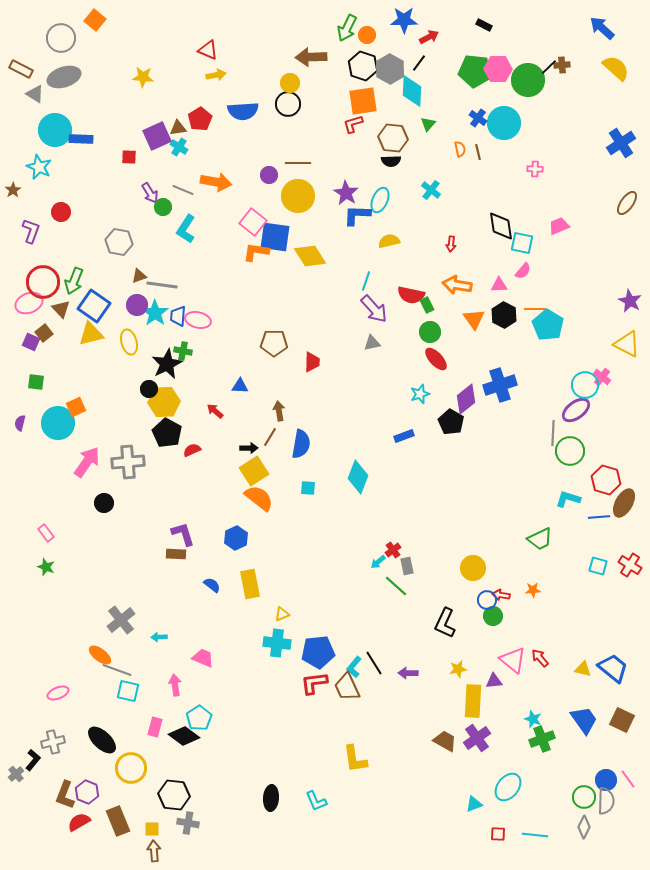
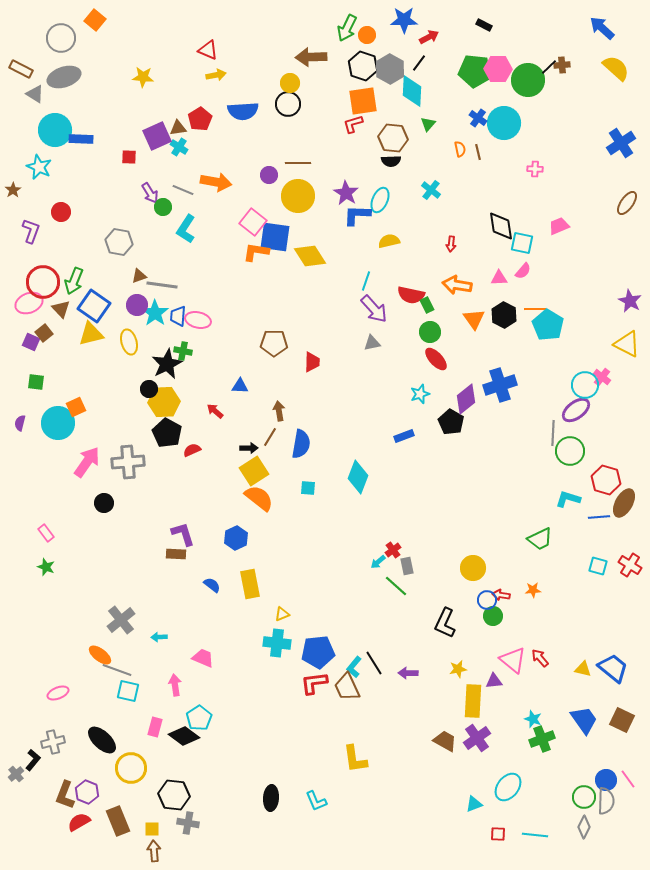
pink triangle at (499, 285): moved 7 px up
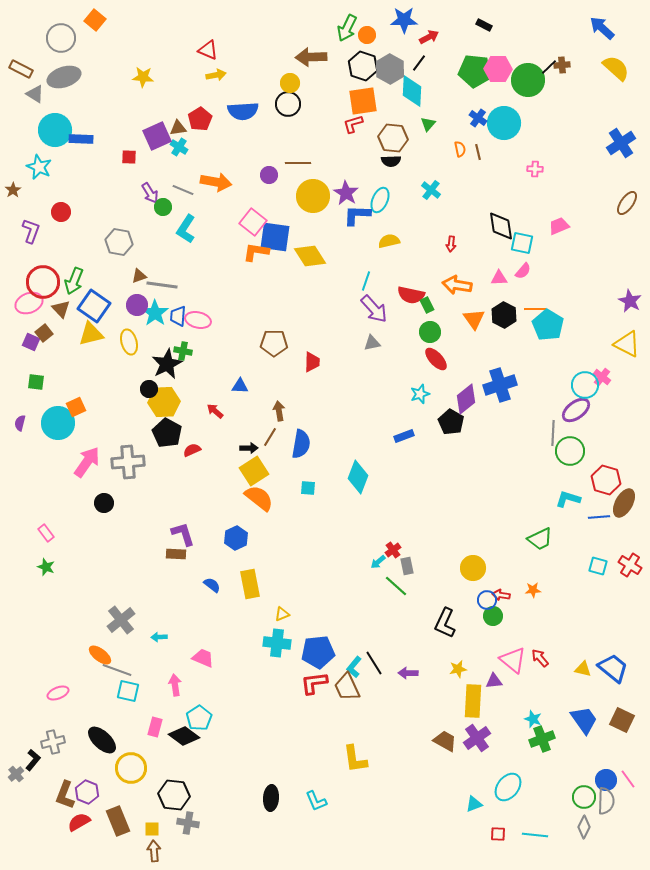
yellow circle at (298, 196): moved 15 px right
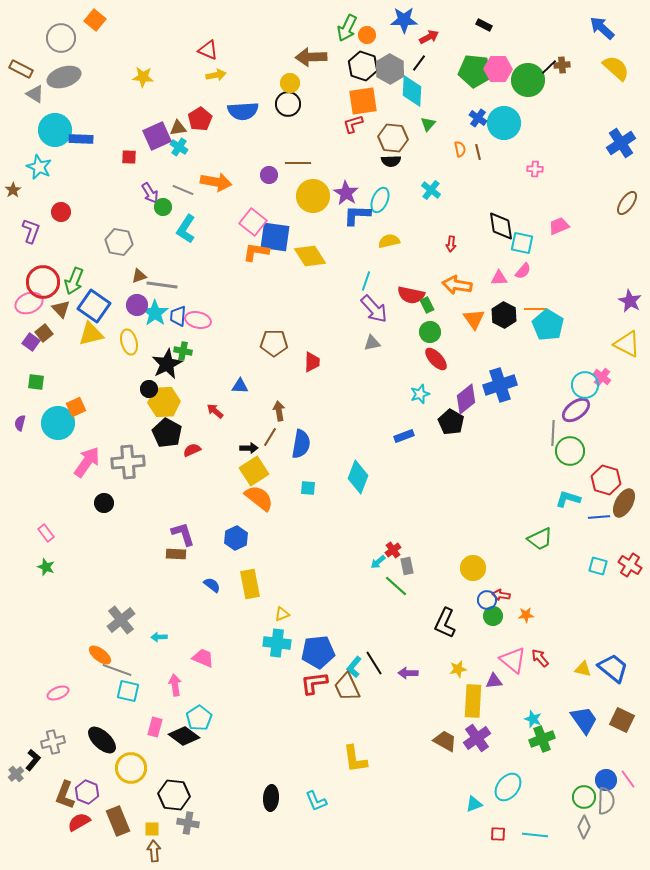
purple square at (31, 342): rotated 12 degrees clockwise
orange star at (533, 590): moved 7 px left, 25 px down
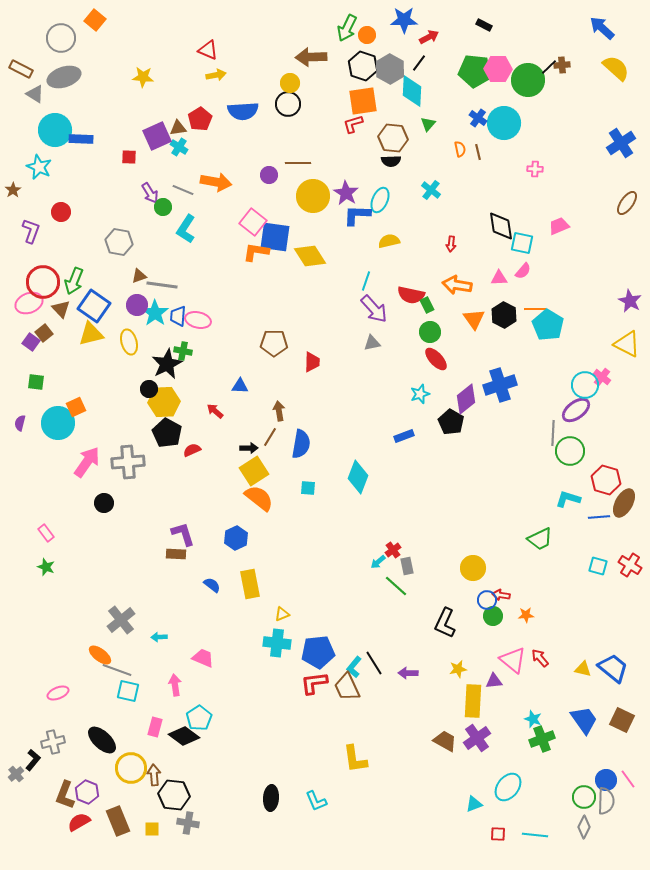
brown arrow at (154, 851): moved 76 px up
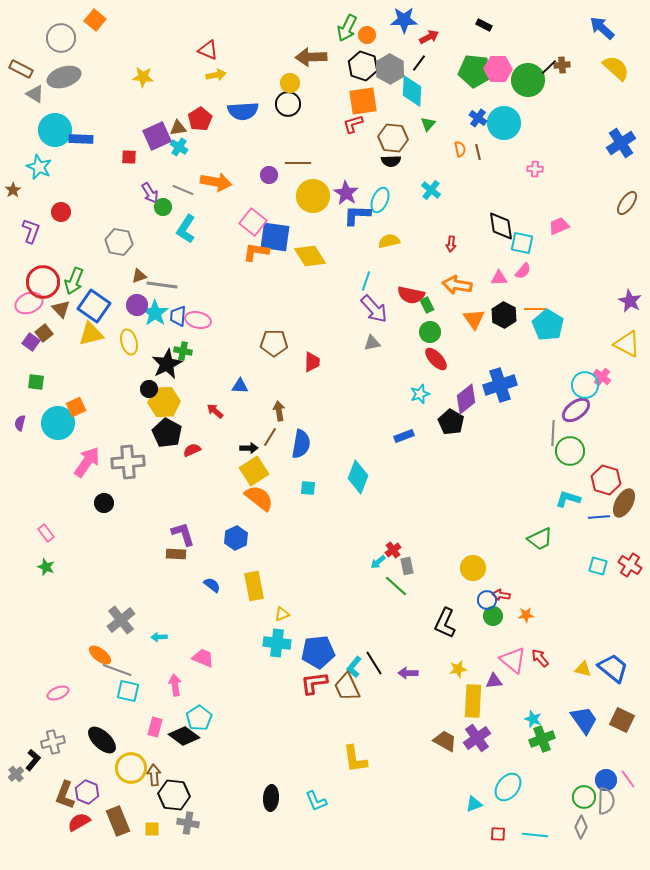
yellow rectangle at (250, 584): moved 4 px right, 2 px down
gray diamond at (584, 827): moved 3 px left
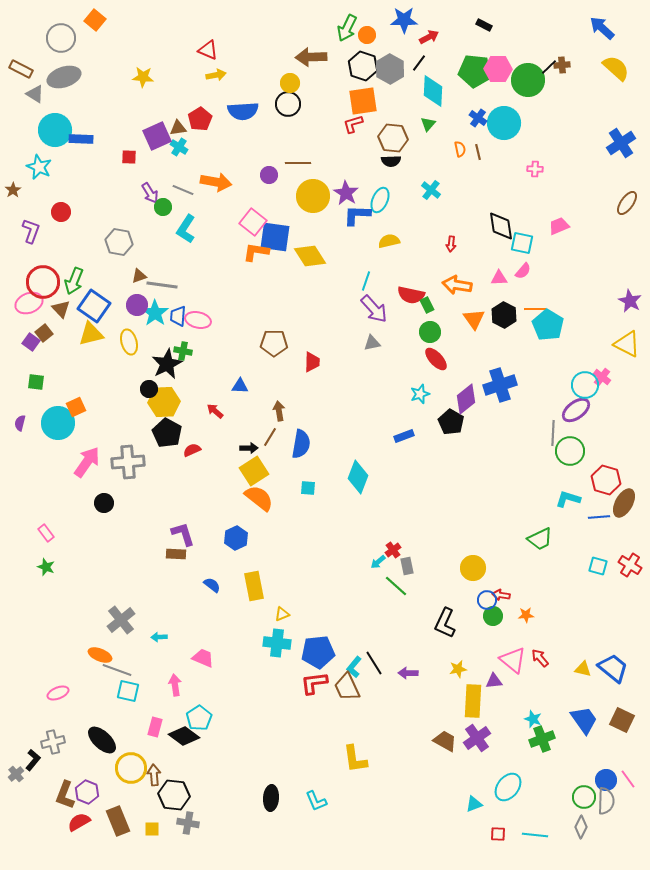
cyan diamond at (412, 91): moved 21 px right
orange ellipse at (100, 655): rotated 15 degrees counterclockwise
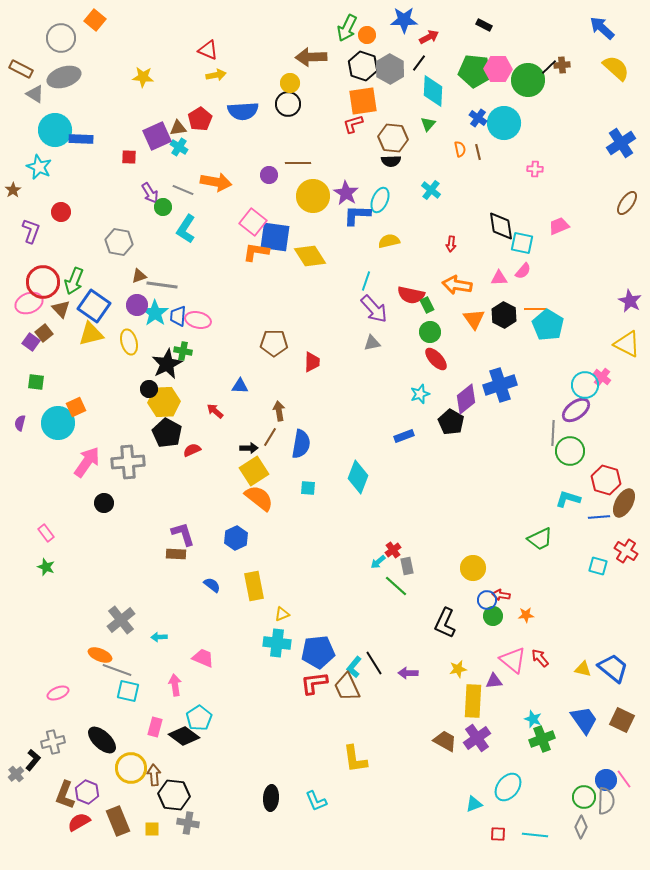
red cross at (630, 565): moved 4 px left, 14 px up
pink line at (628, 779): moved 4 px left
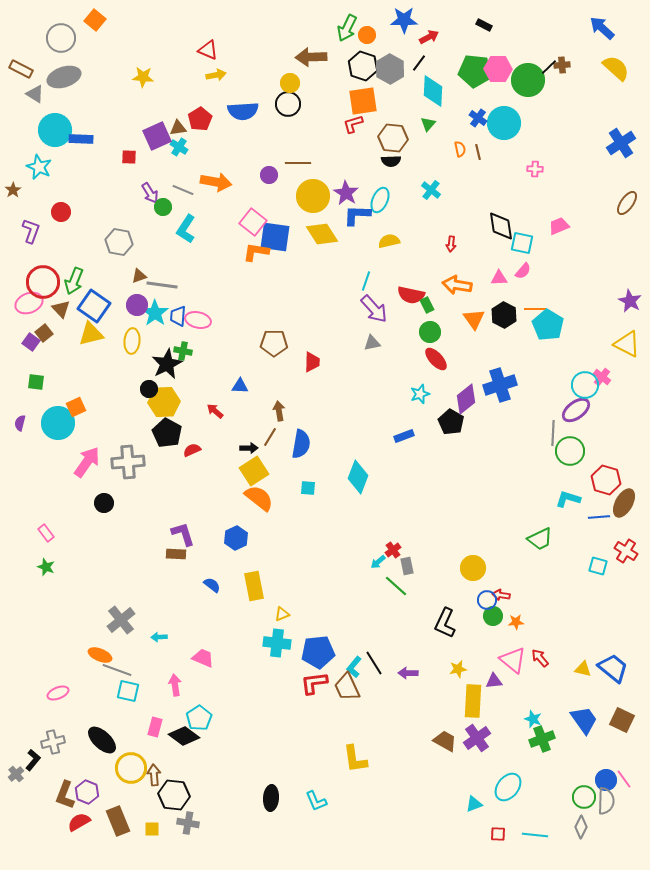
yellow diamond at (310, 256): moved 12 px right, 22 px up
yellow ellipse at (129, 342): moved 3 px right, 1 px up; rotated 20 degrees clockwise
orange star at (526, 615): moved 10 px left, 7 px down
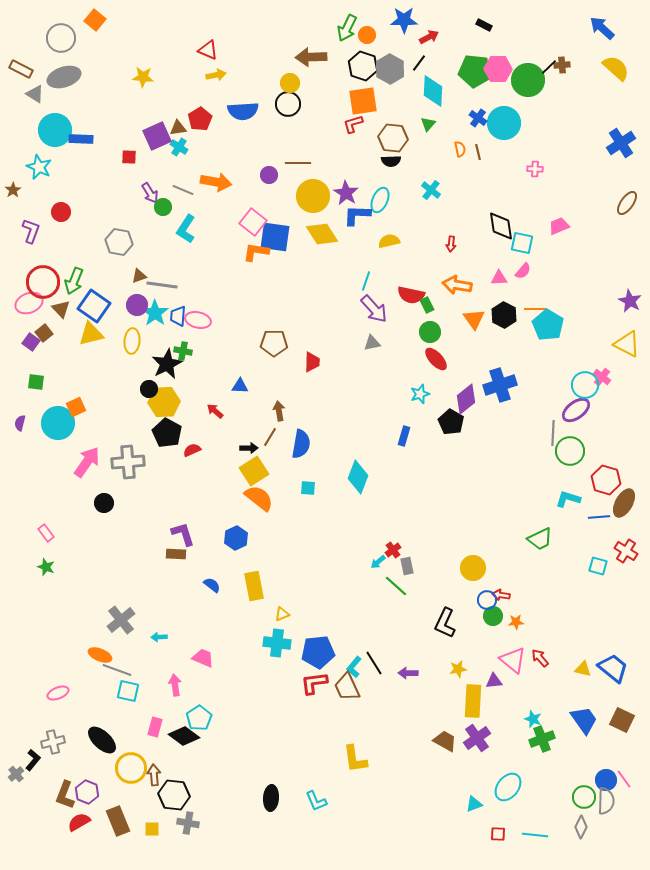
blue rectangle at (404, 436): rotated 54 degrees counterclockwise
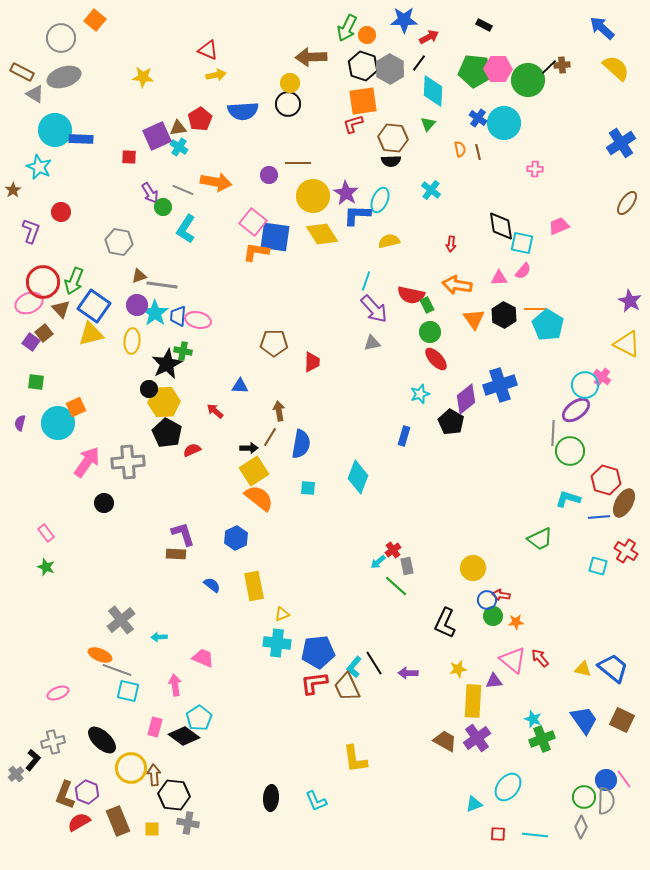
brown rectangle at (21, 69): moved 1 px right, 3 px down
